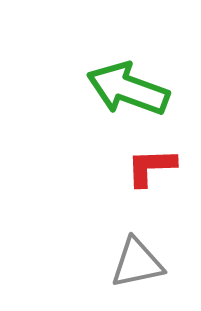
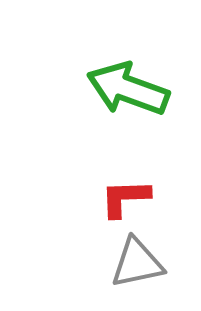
red L-shape: moved 26 px left, 31 px down
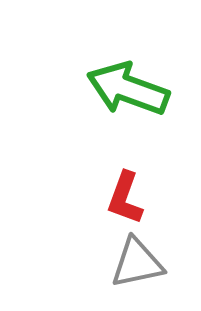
red L-shape: rotated 68 degrees counterclockwise
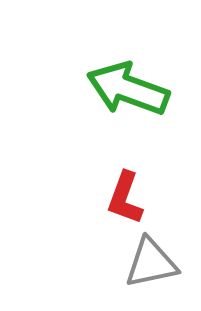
gray triangle: moved 14 px right
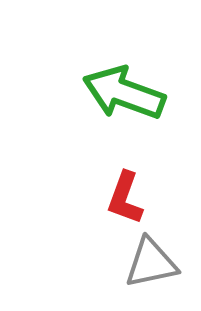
green arrow: moved 4 px left, 4 px down
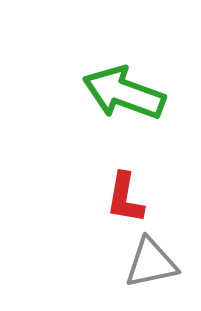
red L-shape: rotated 10 degrees counterclockwise
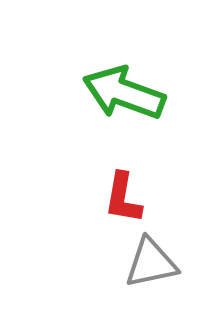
red L-shape: moved 2 px left
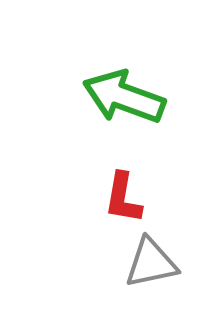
green arrow: moved 4 px down
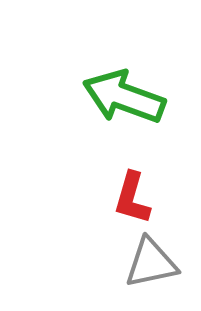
red L-shape: moved 9 px right; rotated 6 degrees clockwise
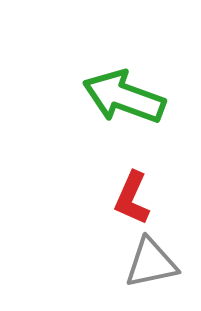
red L-shape: rotated 8 degrees clockwise
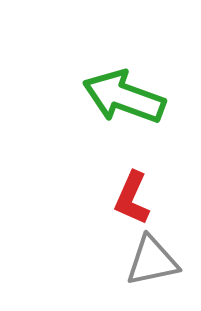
gray triangle: moved 1 px right, 2 px up
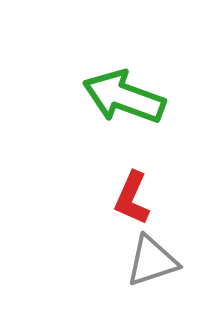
gray triangle: rotated 6 degrees counterclockwise
